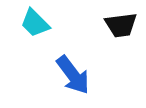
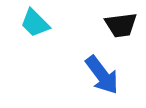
blue arrow: moved 29 px right
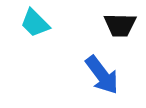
black trapezoid: moved 1 px left; rotated 8 degrees clockwise
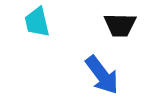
cyan trapezoid: moved 2 px right, 1 px up; rotated 32 degrees clockwise
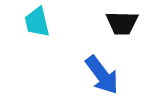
black trapezoid: moved 2 px right, 2 px up
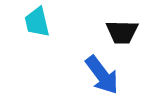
black trapezoid: moved 9 px down
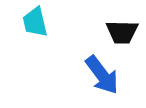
cyan trapezoid: moved 2 px left
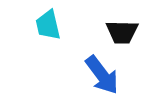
cyan trapezoid: moved 13 px right, 3 px down
